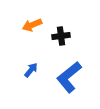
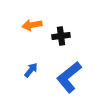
orange arrow: rotated 12 degrees clockwise
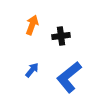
orange arrow: rotated 120 degrees clockwise
blue arrow: moved 1 px right
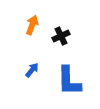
black cross: rotated 18 degrees counterclockwise
blue L-shape: moved 4 px down; rotated 52 degrees counterclockwise
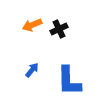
orange arrow: rotated 132 degrees counterclockwise
black cross: moved 2 px left, 7 px up
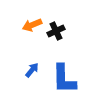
black cross: moved 3 px left, 2 px down
blue L-shape: moved 5 px left, 2 px up
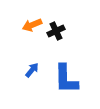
blue L-shape: moved 2 px right
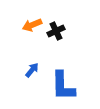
blue L-shape: moved 3 px left, 7 px down
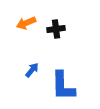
orange arrow: moved 6 px left, 2 px up
black cross: moved 2 px up; rotated 18 degrees clockwise
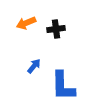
blue arrow: moved 2 px right, 4 px up
